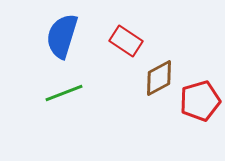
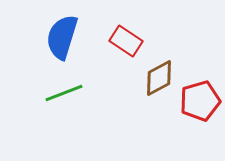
blue semicircle: moved 1 px down
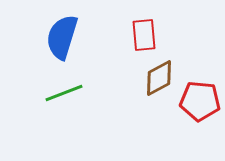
red rectangle: moved 18 px right, 6 px up; rotated 52 degrees clockwise
red pentagon: rotated 21 degrees clockwise
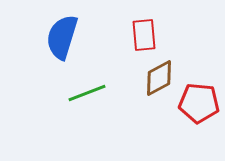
green line: moved 23 px right
red pentagon: moved 1 px left, 2 px down
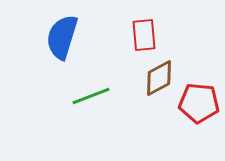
green line: moved 4 px right, 3 px down
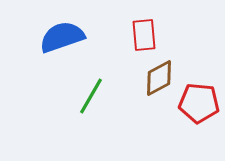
blue semicircle: rotated 54 degrees clockwise
green line: rotated 39 degrees counterclockwise
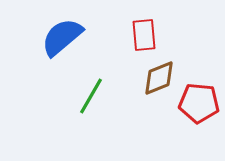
blue semicircle: rotated 21 degrees counterclockwise
brown diamond: rotated 6 degrees clockwise
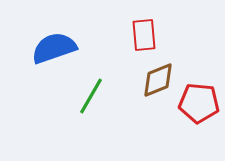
blue semicircle: moved 8 px left, 11 px down; rotated 21 degrees clockwise
brown diamond: moved 1 px left, 2 px down
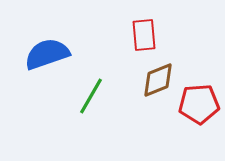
blue semicircle: moved 7 px left, 6 px down
red pentagon: moved 1 px down; rotated 9 degrees counterclockwise
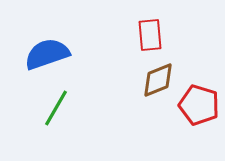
red rectangle: moved 6 px right
green line: moved 35 px left, 12 px down
red pentagon: moved 1 px down; rotated 21 degrees clockwise
